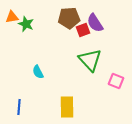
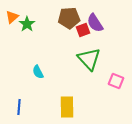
orange triangle: rotated 32 degrees counterclockwise
green star: moved 1 px right; rotated 14 degrees clockwise
green triangle: moved 1 px left, 1 px up
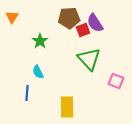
orange triangle: rotated 16 degrees counterclockwise
green star: moved 13 px right, 17 px down
blue line: moved 8 px right, 14 px up
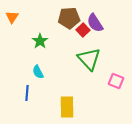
red square: rotated 24 degrees counterclockwise
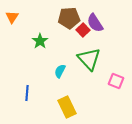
cyan semicircle: moved 22 px right, 1 px up; rotated 56 degrees clockwise
yellow rectangle: rotated 25 degrees counterclockwise
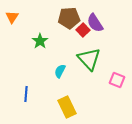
pink square: moved 1 px right, 1 px up
blue line: moved 1 px left, 1 px down
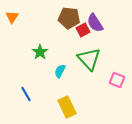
brown pentagon: rotated 10 degrees clockwise
red square: rotated 16 degrees clockwise
green star: moved 11 px down
blue line: rotated 35 degrees counterclockwise
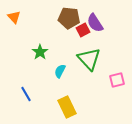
orange triangle: moved 2 px right; rotated 16 degrees counterclockwise
pink square: rotated 35 degrees counterclockwise
